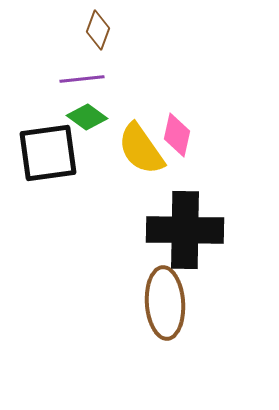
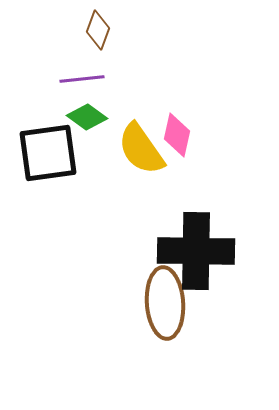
black cross: moved 11 px right, 21 px down
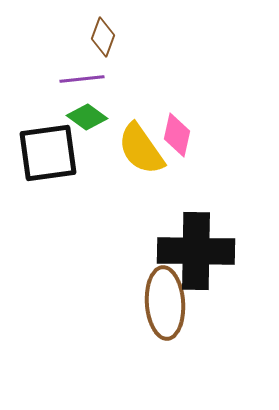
brown diamond: moved 5 px right, 7 px down
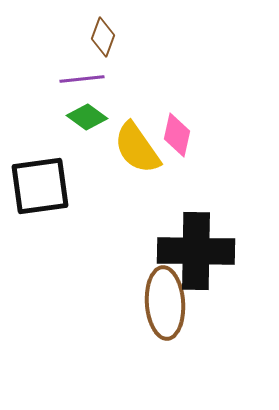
yellow semicircle: moved 4 px left, 1 px up
black square: moved 8 px left, 33 px down
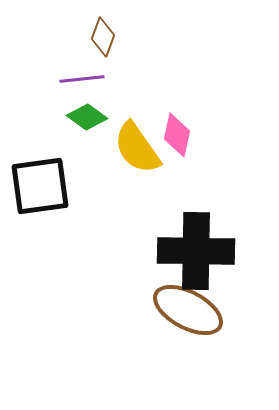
brown ellipse: moved 23 px right, 7 px down; rotated 58 degrees counterclockwise
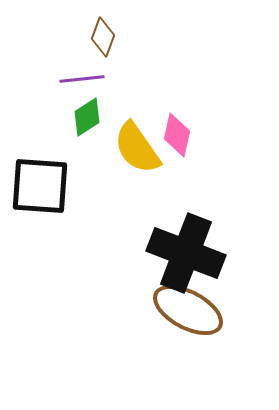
green diamond: rotated 69 degrees counterclockwise
black square: rotated 12 degrees clockwise
black cross: moved 10 px left, 2 px down; rotated 20 degrees clockwise
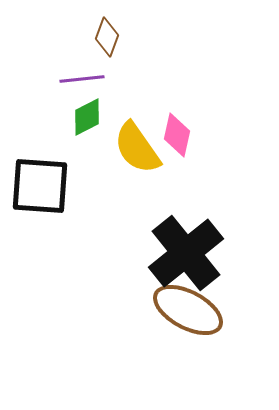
brown diamond: moved 4 px right
green diamond: rotated 6 degrees clockwise
black cross: rotated 30 degrees clockwise
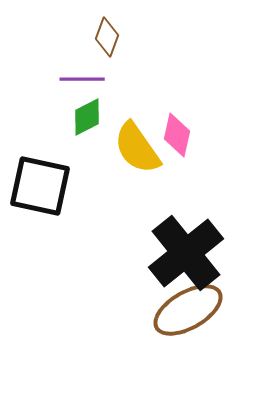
purple line: rotated 6 degrees clockwise
black square: rotated 8 degrees clockwise
brown ellipse: rotated 58 degrees counterclockwise
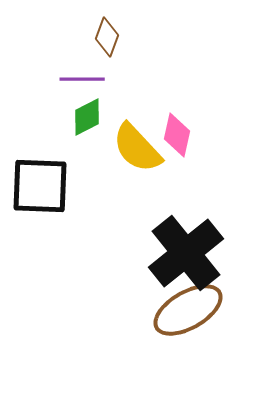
yellow semicircle: rotated 8 degrees counterclockwise
black square: rotated 10 degrees counterclockwise
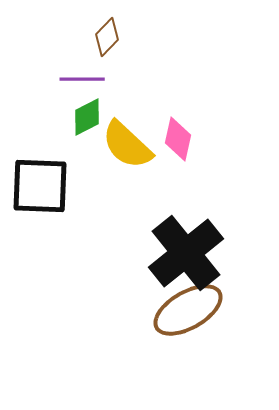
brown diamond: rotated 24 degrees clockwise
pink diamond: moved 1 px right, 4 px down
yellow semicircle: moved 10 px left, 3 px up; rotated 4 degrees counterclockwise
